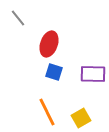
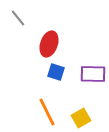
blue square: moved 2 px right
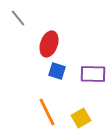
blue square: moved 1 px right, 1 px up
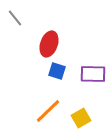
gray line: moved 3 px left
orange line: moved 1 px right, 1 px up; rotated 72 degrees clockwise
